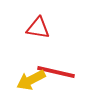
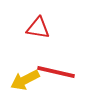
yellow arrow: moved 6 px left
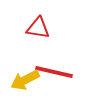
red line: moved 2 px left
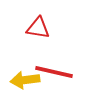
yellow arrow: rotated 20 degrees clockwise
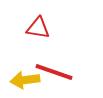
red line: rotated 6 degrees clockwise
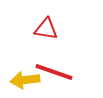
red triangle: moved 8 px right, 1 px down
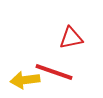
red triangle: moved 25 px right, 9 px down; rotated 20 degrees counterclockwise
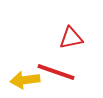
red line: moved 2 px right
